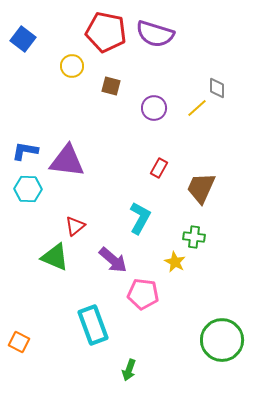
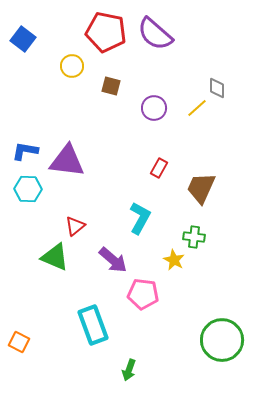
purple semicircle: rotated 24 degrees clockwise
yellow star: moved 1 px left, 2 px up
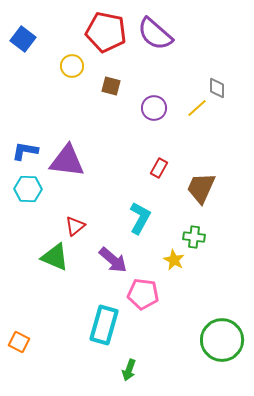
cyan rectangle: moved 11 px right; rotated 36 degrees clockwise
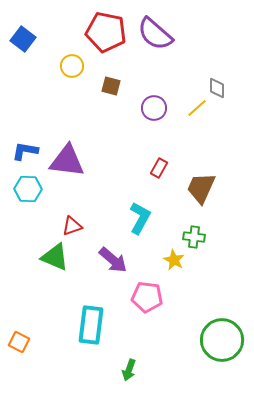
red triangle: moved 3 px left; rotated 20 degrees clockwise
pink pentagon: moved 4 px right, 3 px down
cyan rectangle: moved 13 px left; rotated 9 degrees counterclockwise
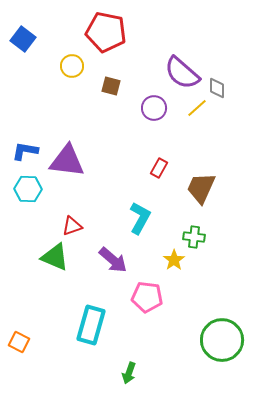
purple semicircle: moved 27 px right, 39 px down
yellow star: rotated 10 degrees clockwise
cyan rectangle: rotated 9 degrees clockwise
green arrow: moved 3 px down
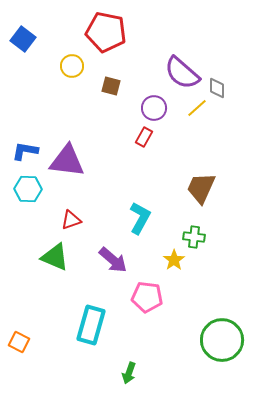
red rectangle: moved 15 px left, 31 px up
red triangle: moved 1 px left, 6 px up
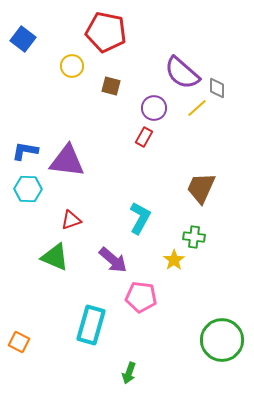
pink pentagon: moved 6 px left
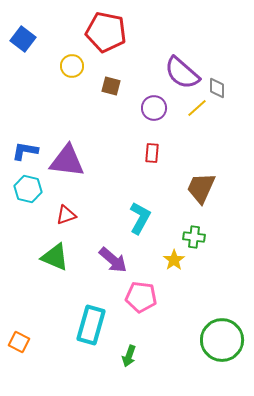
red rectangle: moved 8 px right, 16 px down; rotated 24 degrees counterclockwise
cyan hexagon: rotated 12 degrees clockwise
red triangle: moved 5 px left, 5 px up
green arrow: moved 17 px up
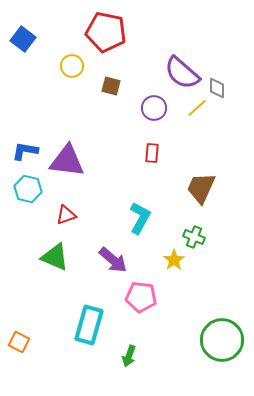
green cross: rotated 15 degrees clockwise
cyan rectangle: moved 2 px left
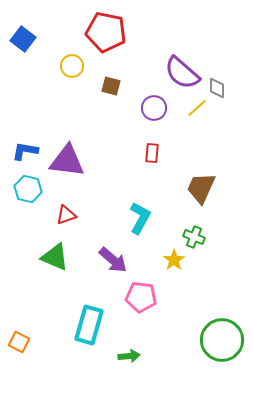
green arrow: rotated 115 degrees counterclockwise
